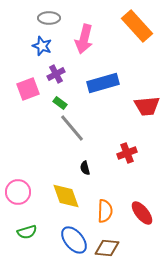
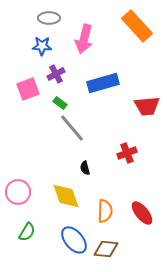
blue star: rotated 18 degrees counterclockwise
green semicircle: rotated 42 degrees counterclockwise
brown diamond: moved 1 px left, 1 px down
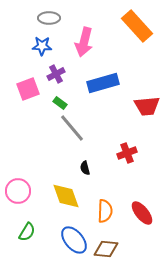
pink arrow: moved 3 px down
pink circle: moved 1 px up
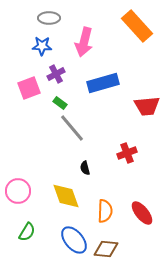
pink square: moved 1 px right, 1 px up
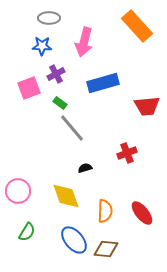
black semicircle: rotated 88 degrees clockwise
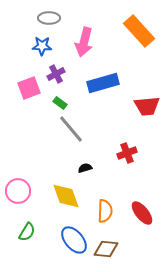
orange rectangle: moved 2 px right, 5 px down
gray line: moved 1 px left, 1 px down
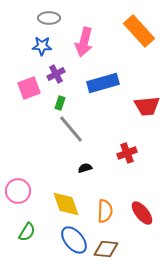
green rectangle: rotated 72 degrees clockwise
yellow diamond: moved 8 px down
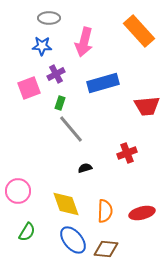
red ellipse: rotated 65 degrees counterclockwise
blue ellipse: moved 1 px left
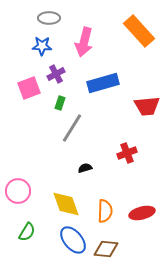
gray line: moved 1 px right, 1 px up; rotated 72 degrees clockwise
